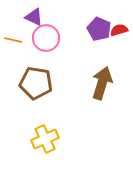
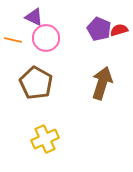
brown pentagon: rotated 20 degrees clockwise
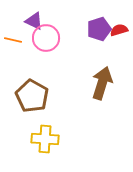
purple triangle: moved 4 px down
purple pentagon: rotated 30 degrees clockwise
brown pentagon: moved 4 px left, 13 px down
yellow cross: rotated 28 degrees clockwise
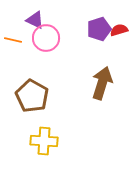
purple triangle: moved 1 px right, 1 px up
yellow cross: moved 1 px left, 2 px down
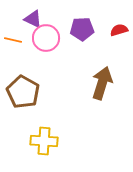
purple triangle: moved 2 px left, 1 px up
purple pentagon: moved 17 px left; rotated 15 degrees clockwise
brown pentagon: moved 9 px left, 4 px up
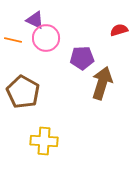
purple triangle: moved 2 px right, 1 px down
purple pentagon: moved 29 px down
